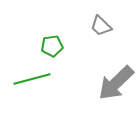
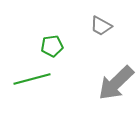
gray trapezoid: rotated 15 degrees counterclockwise
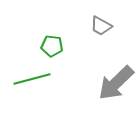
green pentagon: rotated 15 degrees clockwise
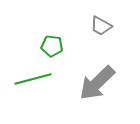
green line: moved 1 px right
gray arrow: moved 19 px left
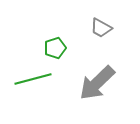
gray trapezoid: moved 2 px down
green pentagon: moved 3 px right, 2 px down; rotated 25 degrees counterclockwise
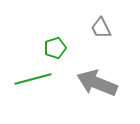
gray trapezoid: rotated 35 degrees clockwise
gray arrow: rotated 66 degrees clockwise
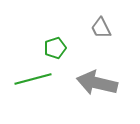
gray arrow: rotated 9 degrees counterclockwise
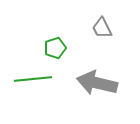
gray trapezoid: moved 1 px right
green line: rotated 9 degrees clockwise
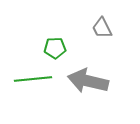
green pentagon: rotated 15 degrees clockwise
gray arrow: moved 9 px left, 2 px up
